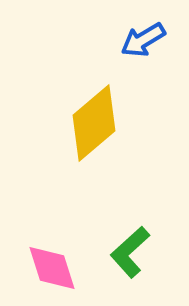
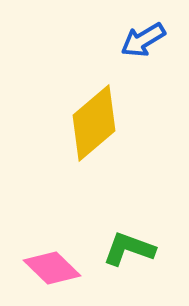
green L-shape: moved 1 px left, 3 px up; rotated 62 degrees clockwise
pink diamond: rotated 28 degrees counterclockwise
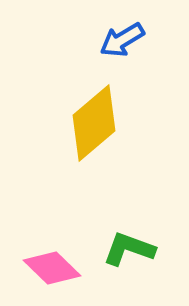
blue arrow: moved 21 px left
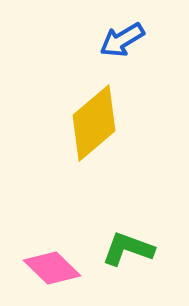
green L-shape: moved 1 px left
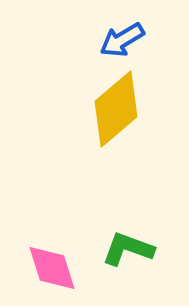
yellow diamond: moved 22 px right, 14 px up
pink diamond: rotated 28 degrees clockwise
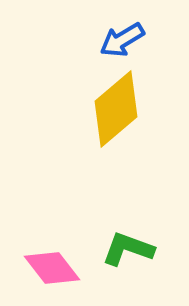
pink diamond: rotated 20 degrees counterclockwise
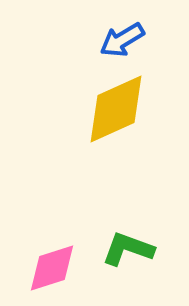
yellow diamond: rotated 16 degrees clockwise
pink diamond: rotated 70 degrees counterclockwise
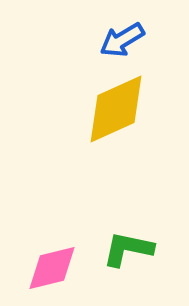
green L-shape: rotated 8 degrees counterclockwise
pink diamond: rotated 4 degrees clockwise
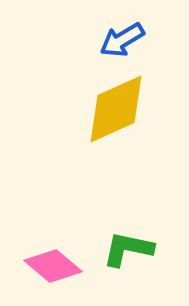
pink diamond: moved 1 px right, 2 px up; rotated 54 degrees clockwise
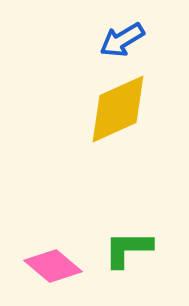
yellow diamond: moved 2 px right
green L-shape: rotated 12 degrees counterclockwise
